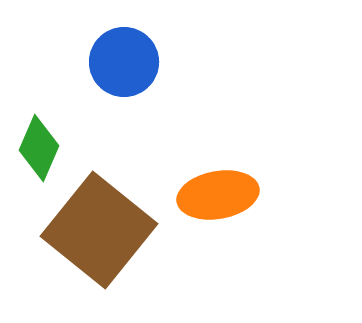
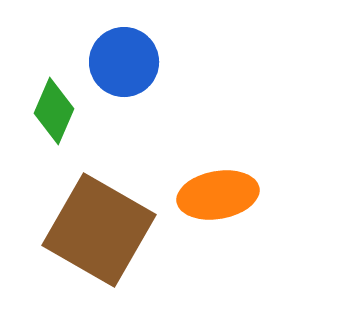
green diamond: moved 15 px right, 37 px up
brown square: rotated 9 degrees counterclockwise
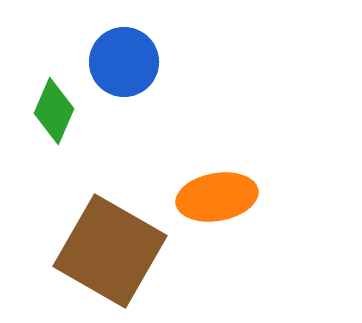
orange ellipse: moved 1 px left, 2 px down
brown square: moved 11 px right, 21 px down
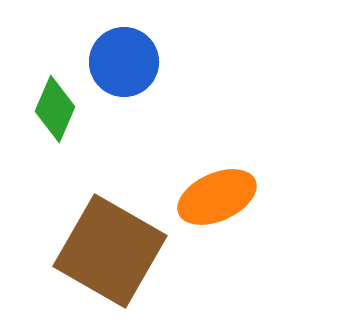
green diamond: moved 1 px right, 2 px up
orange ellipse: rotated 14 degrees counterclockwise
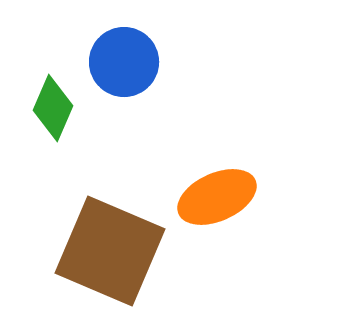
green diamond: moved 2 px left, 1 px up
brown square: rotated 7 degrees counterclockwise
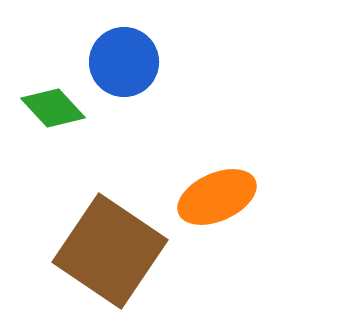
green diamond: rotated 66 degrees counterclockwise
brown square: rotated 11 degrees clockwise
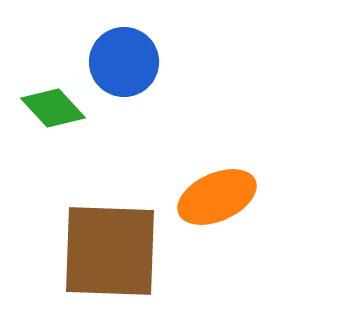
brown square: rotated 32 degrees counterclockwise
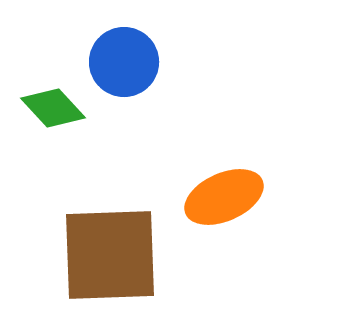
orange ellipse: moved 7 px right
brown square: moved 4 px down; rotated 4 degrees counterclockwise
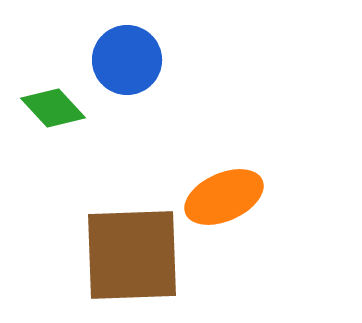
blue circle: moved 3 px right, 2 px up
brown square: moved 22 px right
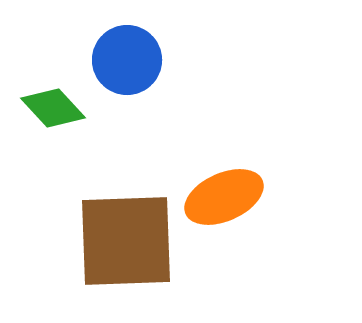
brown square: moved 6 px left, 14 px up
